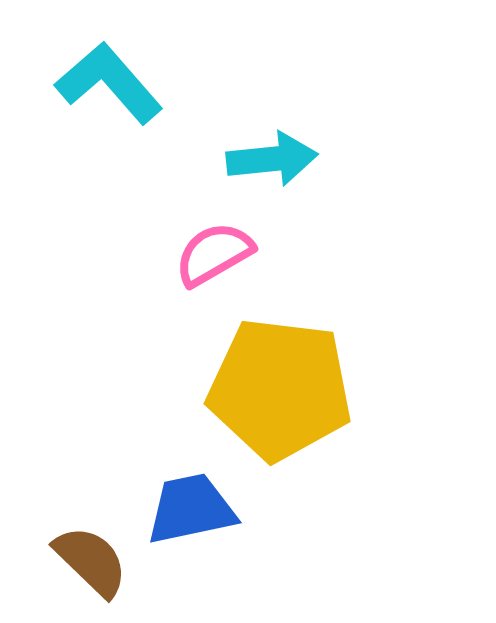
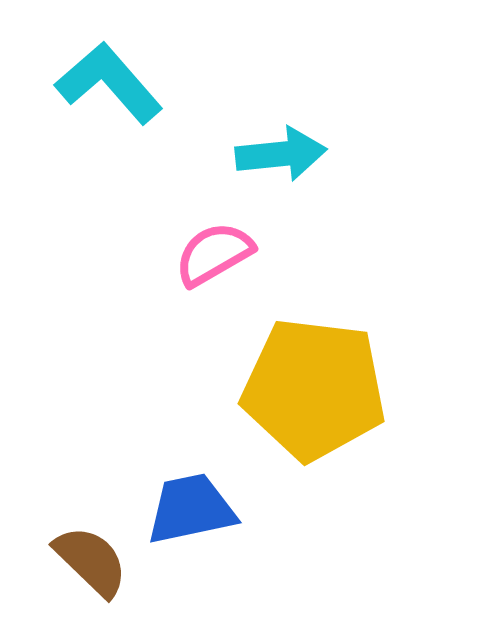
cyan arrow: moved 9 px right, 5 px up
yellow pentagon: moved 34 px right
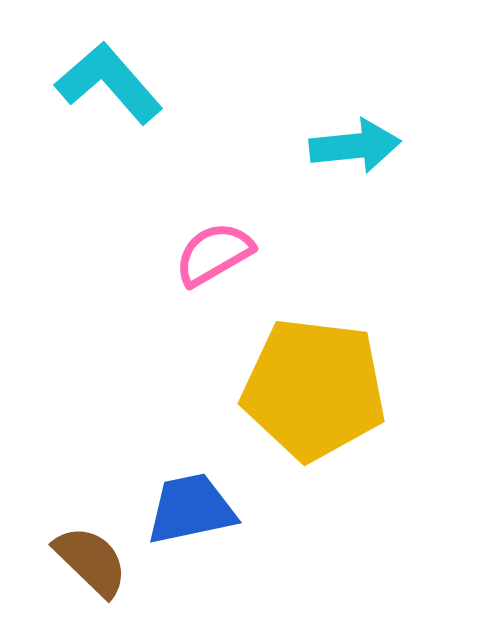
cyan arrow: moved 74 px right, 8 px up
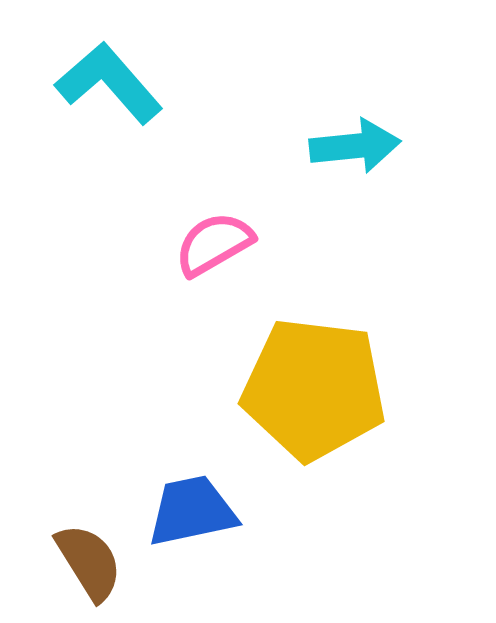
pink semicircle: moved 10 px up
blue trapezoid: moved 1 px right, 2 px down
brown semicircle: moved 2 px left, 1 px down; rotated 14 degrees clockwise
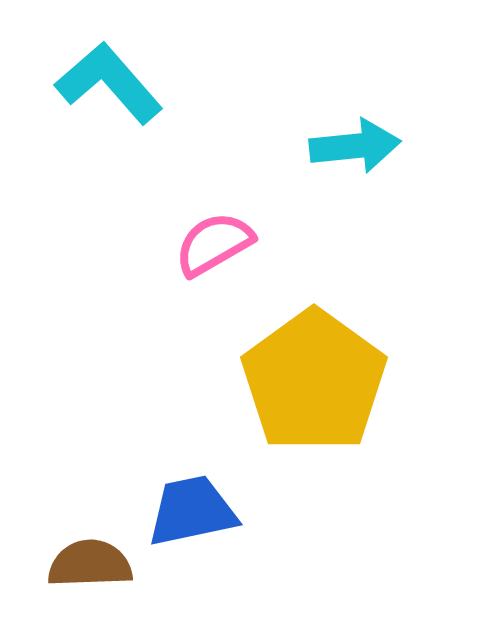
yellow pentagon: moved 8 px up; rotated 29 degrees clockwise
brown semicircle: moved 1 px right, 2 px down; rotated 60 degrees counterclockwise
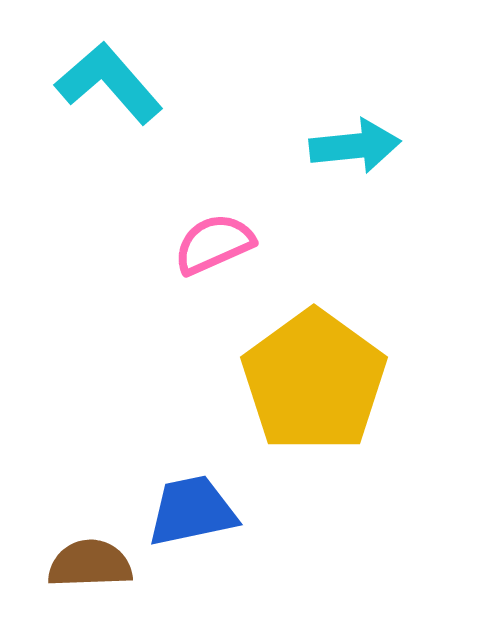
pink semicircle: rotated 6 degrees clockwise
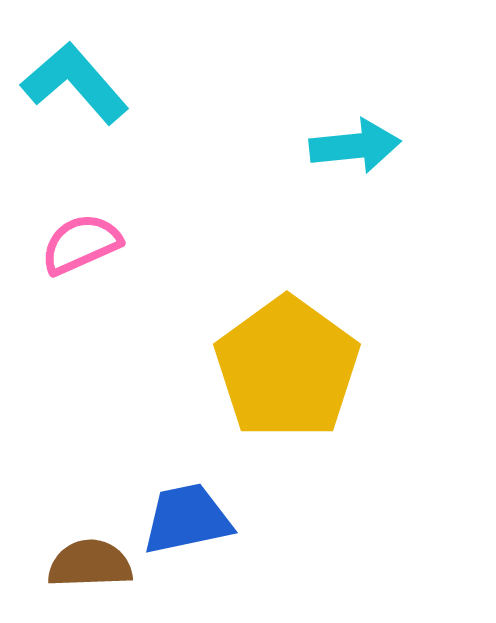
cyan L-shape: moved 34 px left
pink semicircle: moved 133 px left
yellow pentagon: moved 27 px left, 13 px up
blue trapezoid: moved 5 px left, 8 px down
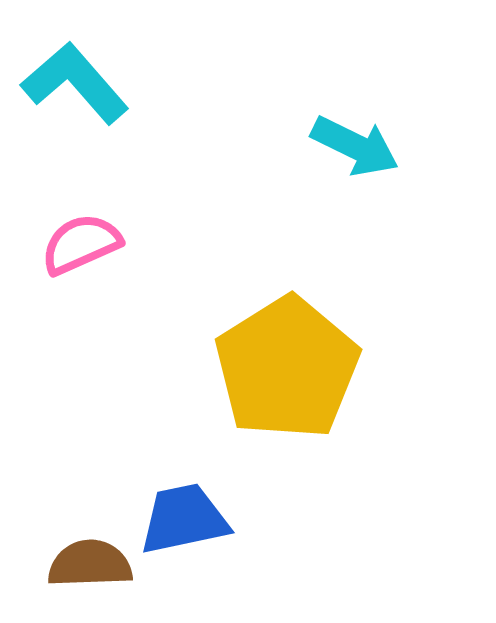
cyan arrow: rotated 32 degrees clockwise
yellow pentagon: rotated 4 degrees clockwise
blue trapezoid: moved 3 px left
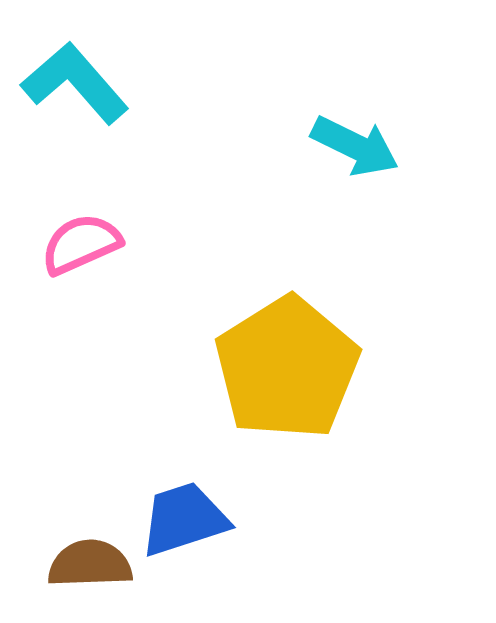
blue trapezoid: rotated 6 degrees counterclockwise
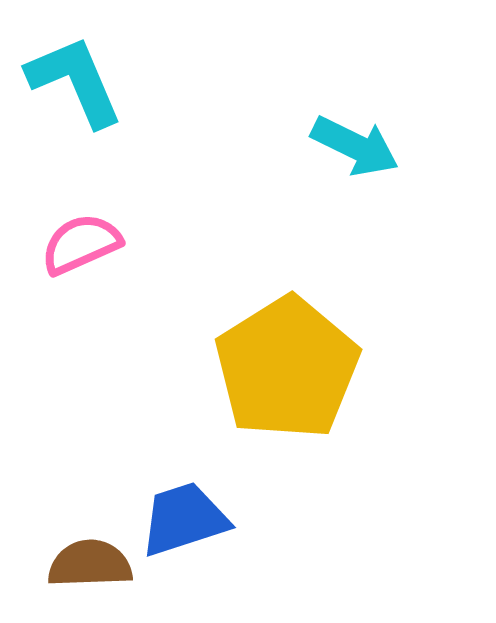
cyan L-shape: moved 2 px up; rotated 18 degrees clockwise
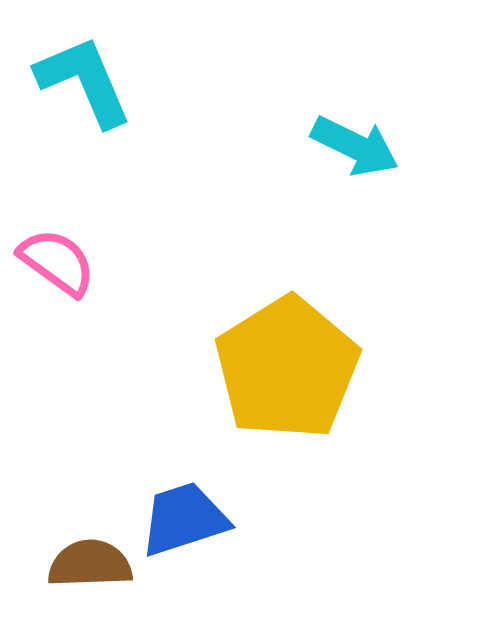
cyan L-shape: moved 9 px right
pink semicircle: moved 24 px left, 18 px down; rotated 60 degrees clockwise
